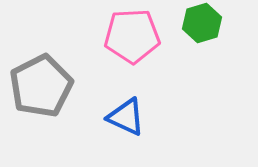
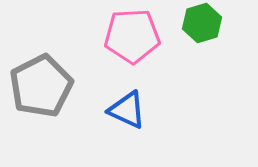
blue triangle: moved 1 px right, 7 px up
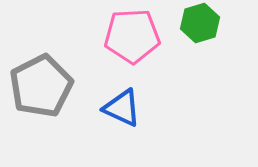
green hexagon: moved 2 px left
blue triangle: moved 5 px left, 2 px up
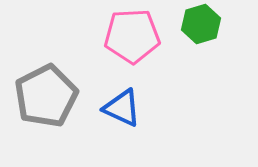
green hexagon: moved 1 px right, 1 px down
gray pentagon: moved 5 px right, 10 px down
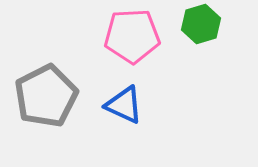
blue triangle: moved 2 px right, 3 px up
